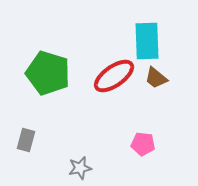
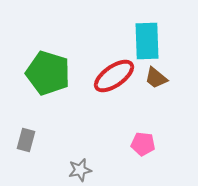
gray star: moved 2 px down
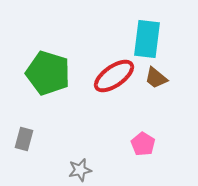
cyan rectangle: moved 2 px up; rotated 9 degrees clockwise
gray rectangle: moved 2 px left, 1 px up
pink pentagon: rotated 25 degrees clockwise
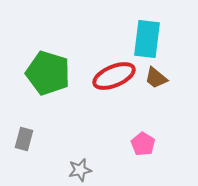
red ellipse: rotated 12 degrees clockwise
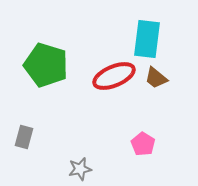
green pentagon: moved 2 px left, 8 px up
gray rectangle: moved 2 px up
gray star: moved 1 px up
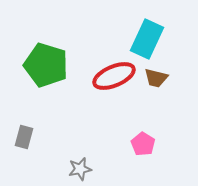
cyan rectangle: rotated 18 degrees clockwise
brown trapezoid: rotated 25 degrees counterclockwise
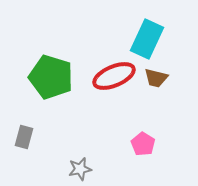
green pentagon: moved 5 px right, 12 px down
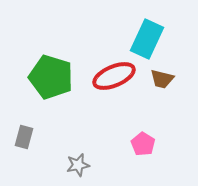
brown trapezoid: moved 6 px right, 1 px down
gray star: moved 2 px left, 4 px up
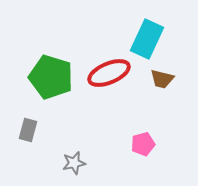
red ellipse: moved 5 px left, 3 px up
gray rectangle: moved 4 px right, 7 px up
pink pentagon: rotated 25 degrees clockwise
gray star: moved 4 px left, 2 px up
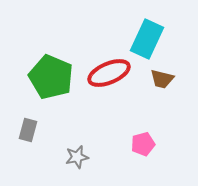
green pentagon: rotated 6 degrees clockwise
gray star: moved 3 px right, 6 px up
